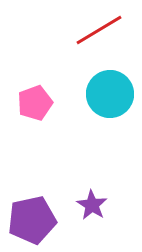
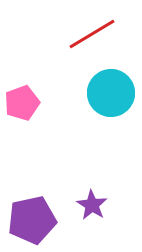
red line: moved 7 px left, 4 px down
cyan circle: moved 1 px right, 1 px up
pink pentagon: moved 13 px left
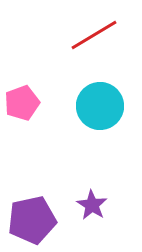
red line: moved 2 px right, 1 px down
cyan circle: moved 11 px left, 13 px down
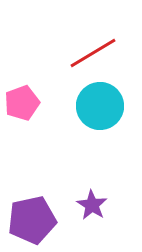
red line: moved 1 px left, 18 px down
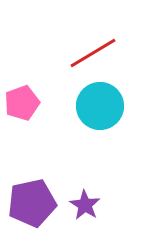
purple star: moved 7 px left
purple pentagon: moved 17 px up
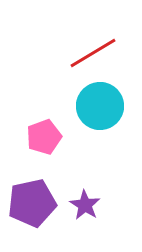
pink pentagon: moved 22 px right, 34 px down
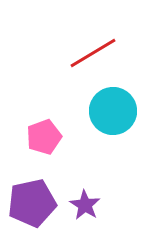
cyan circle: moved 13 px right, 5 px down
